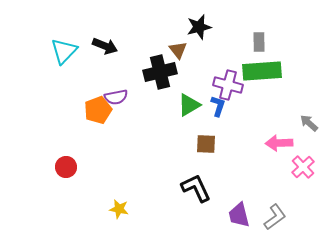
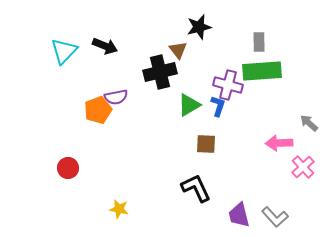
red circle: moved 2 px right, 1 px down
gray L-shape: rotated 84 degrees clockwise
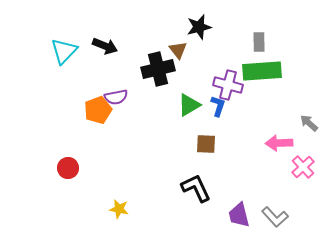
black cross: moved 2 px left, 3 px up
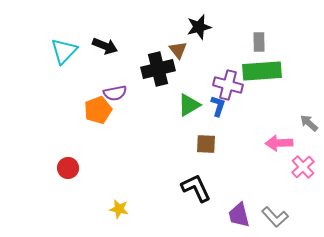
purple semicircle: moved 1 px left, 4 px up
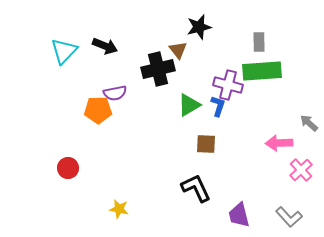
orange pentagon: rotated 20 degrees clockwise
pink cross: moved 2 px left, 3 px down
gray L-shape: moved 14 px right
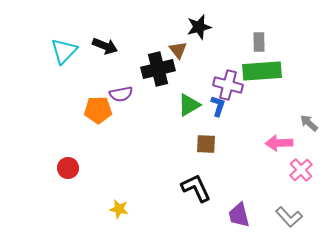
purple semicircle: moved 6 px right, 1 px down
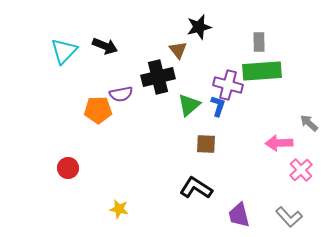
black cross: moved 8 px down
green triangle: rotated 10 degrees counterclockwise
black L-shape: rotated 32 degrees counterclockwise
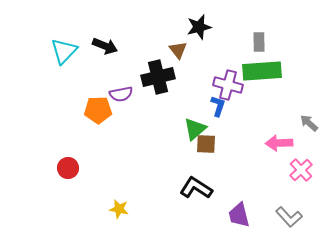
green triangle: moved 6 px right, 24 px down
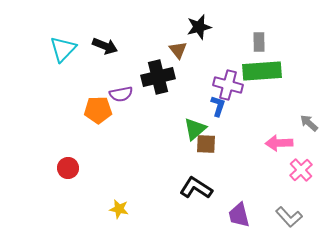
cyan triangle: moved 1 px left, 2 px up
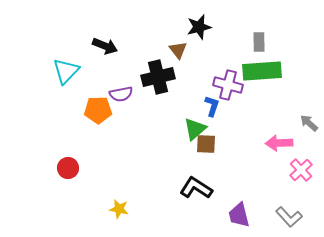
cyan triangle: moved 3 px right, 22 px down
blue L-shape: moved 6 px left
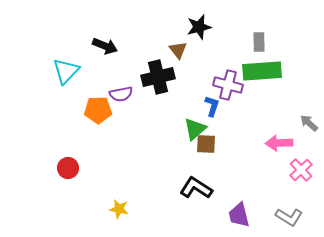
gray L-shape: rotated 16 degrees counterclockwise
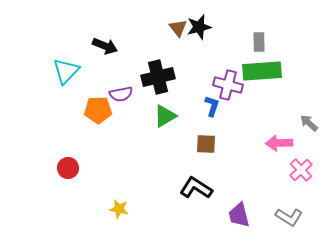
brown triangle: moved 22 px up
green triangle: moved 30 px left, 13 px up; rotated 10 degrees clockwise
